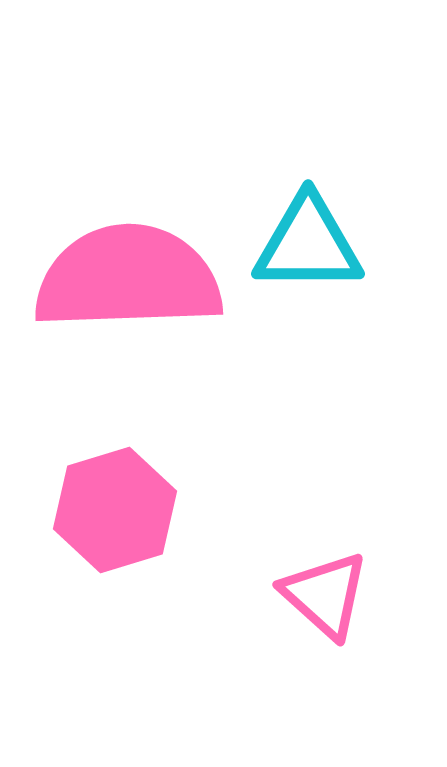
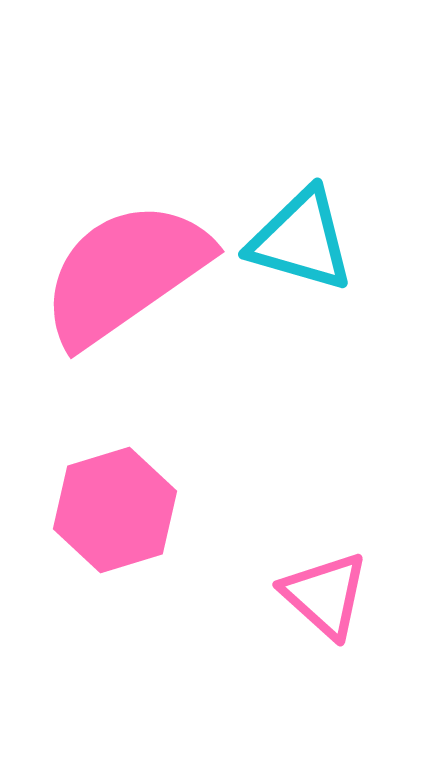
cyan triangle: moved 7 px left, 4 px up; rotated 16 degrees clockwise
pink semicircle: moved 3 px left, 5 px up; rotated 33 degrees counterclockwise
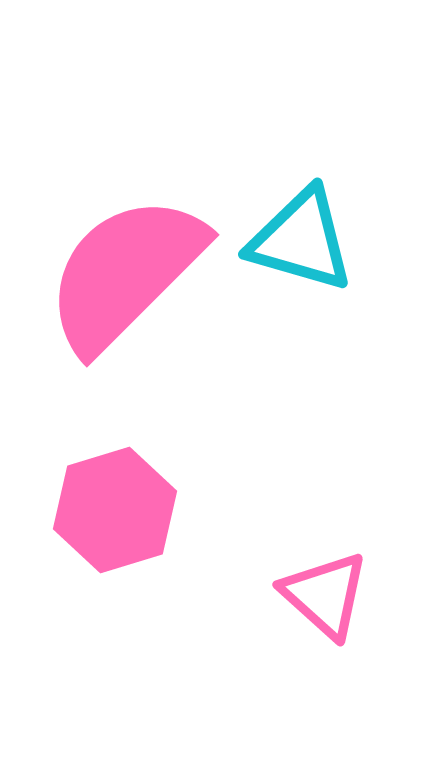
pink semicircle: rotated 10 degrees counterclockwise
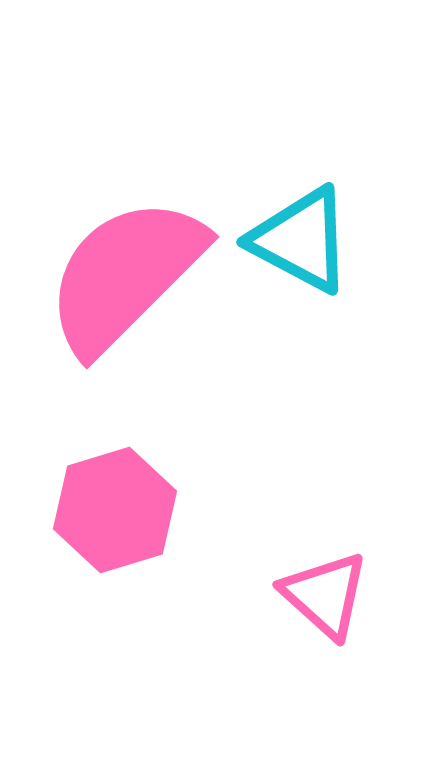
cyan triangle: rotated 12 degrees clockwise
pink semicircle: moved 2 px down
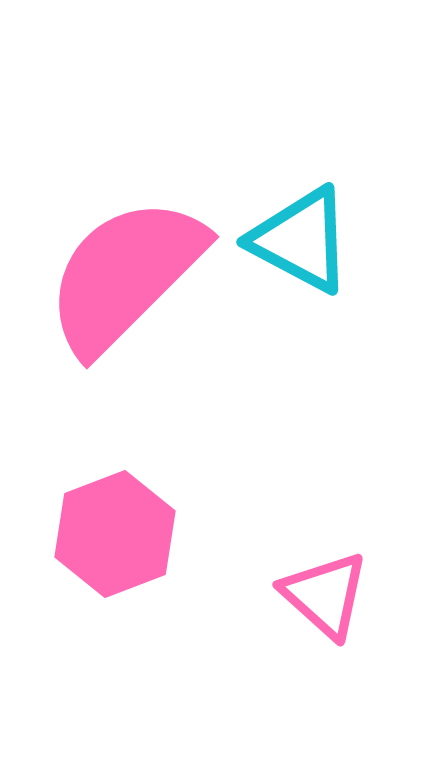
pink hexagon: moved 24 px down; rotated 4 degrees counterclockwise
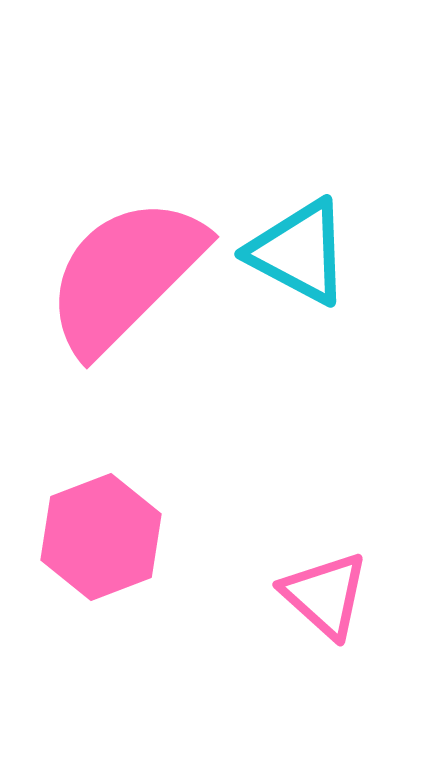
cyan triangle: moved 2 px left, 12 px down
pink hexagon: moved 14 px left, 3 px down
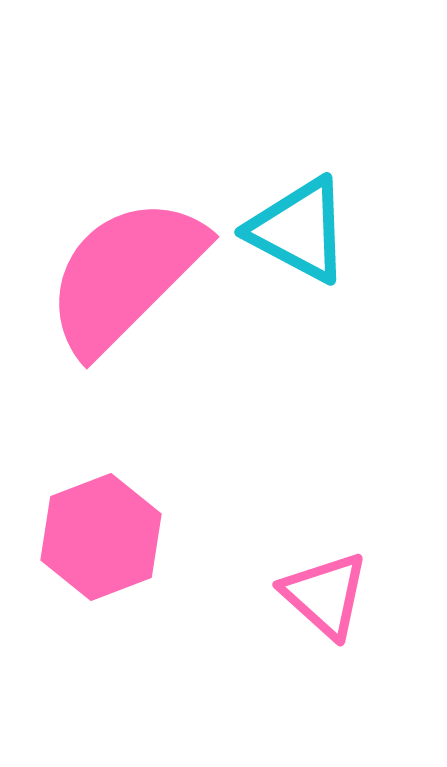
cyan triangle: moved 22 px up
